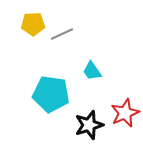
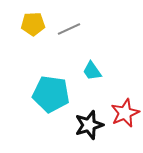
gray line: moved 7 px right, 5 px up
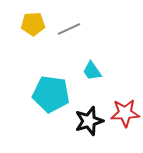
red star: rotated 20 degrees clockwise
black star: moved 4 px up
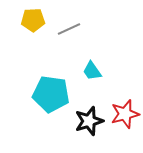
yellow pentagon: moved 4 px up
red star: moved 1 px down; rotated 12 degrees counterclockwise
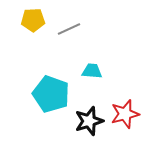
cyan trapezoid: rotated 130 degrees clockwise
cyan pentagon: rotated 12 degrees clockwise
